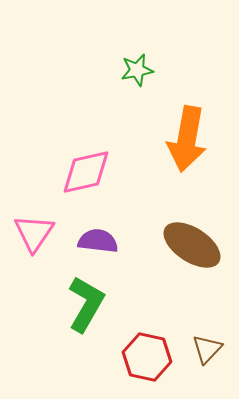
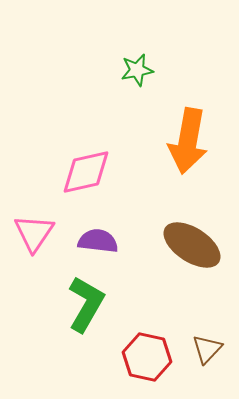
orange arrow: moved 1 px right, 2 px down
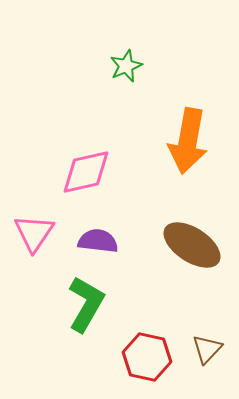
green star: moved 11 px left, 4 px up; rotated 12 degrees counterclockwise
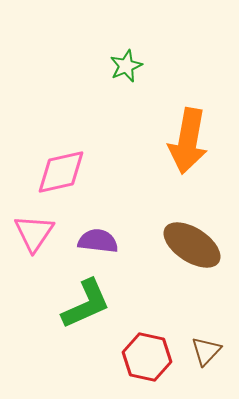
pink diamond: moved 25 px left
green L-shape: rotated 36 degrees clockwise
brown triangle: moved 1 px left, 2 px down
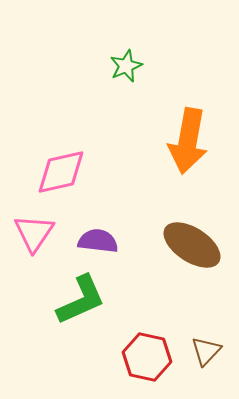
green L-shape: moved 5 px left, 4 px up
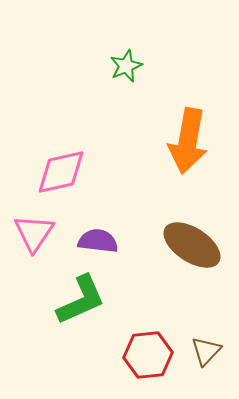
red hexagon: moved 1 px right, 2 px up; rotated 18 degrees counterclockwise
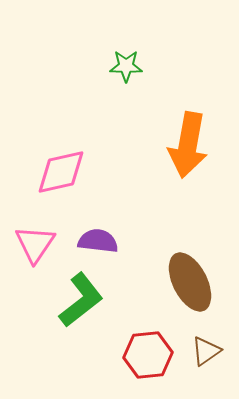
green star: rotated 24 degrees clockwise
orange arrow: moved 4 px down
pink triangle: moved 1 px right, 11 px down
brown ellipse: moved 2 px left, 37 px down; rotated 30 degrees clockwise
green L-shape: rotated 14 degrees counterclockwise
brown triangle: rotated 12 degrees clockwise
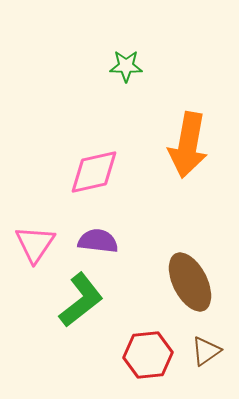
pink diamond: moved 33 px right
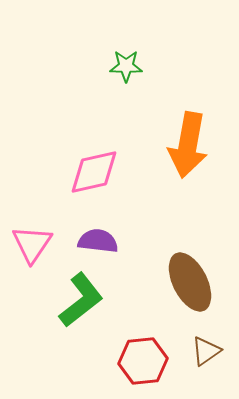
pink triangle: moved 3 px left
red hexagon: moved 5 px left, 6 px down
